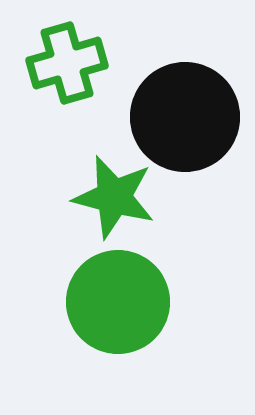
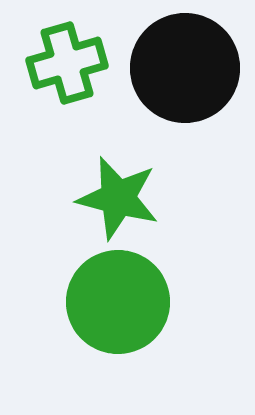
black circle: moved 49 px up
green star: moved 4 px right, 1 px down
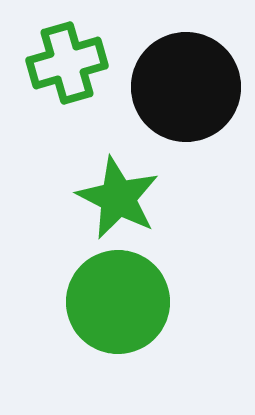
black circle: moved 1 px right, 19 px down
green star: rotated 12 degrees clockwise
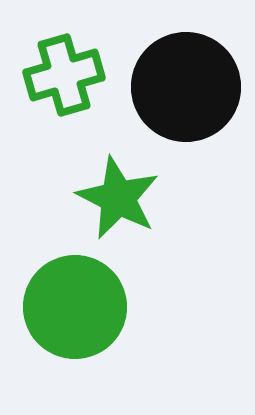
green cross: moved 3 px left, 12 px down
green circle: moved 43 px left, 5 px down
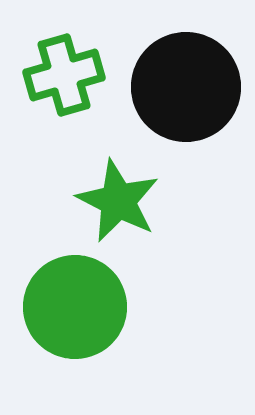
green star: moved 3 px down
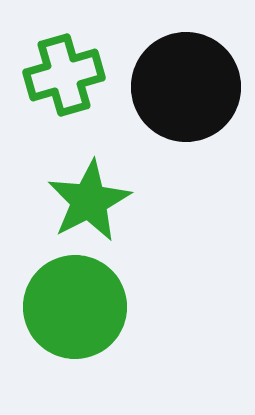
green star: moved 29 px left; rotated 18 degrees clockwise
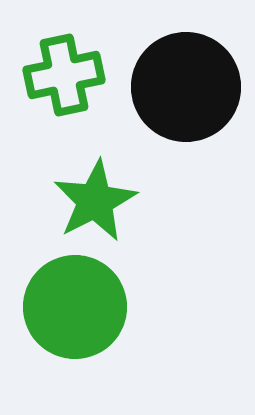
green cross: rotated 4 degrees clockwise
green star: moved 6 px right
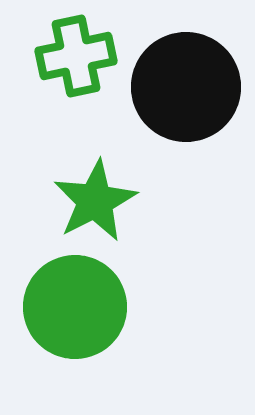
green cross: moved 12 px right, 19 px up
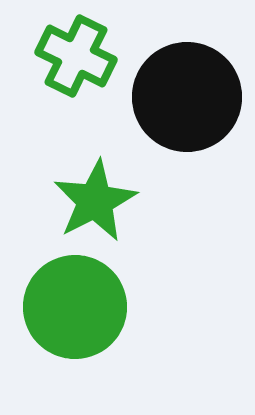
green cross: rotated 38 degrees clockwise
black circle: moved 1 px right, 10 px down
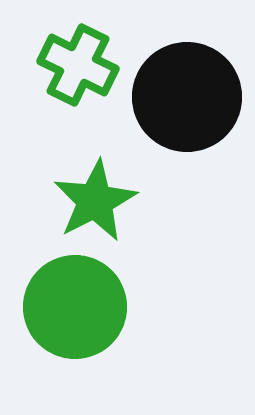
green cross: moved 2 px right, 9 px down
